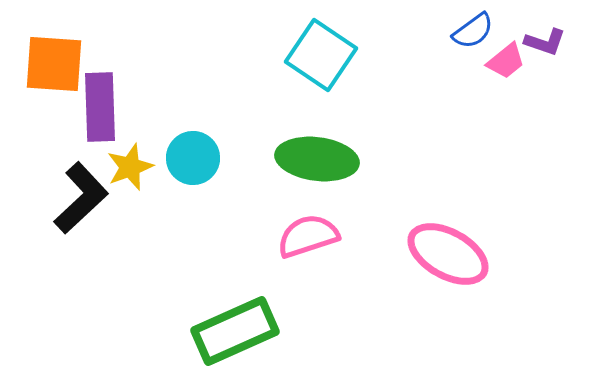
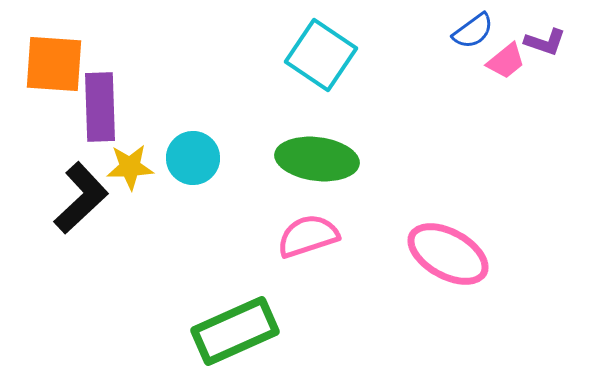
yellow star: rotated 18 degrees clockwise
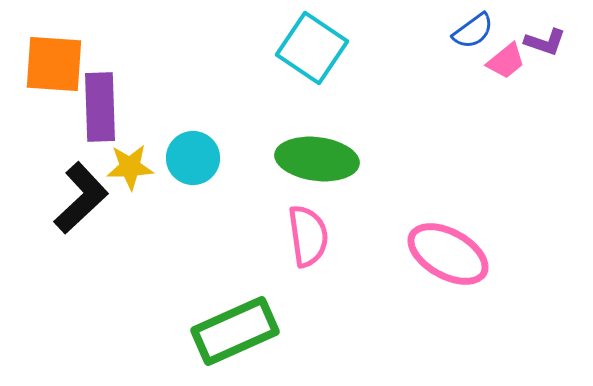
cyan square: moved 9 px left, 7 px up
pink semicircle: rotated 100 degrees clockwise
